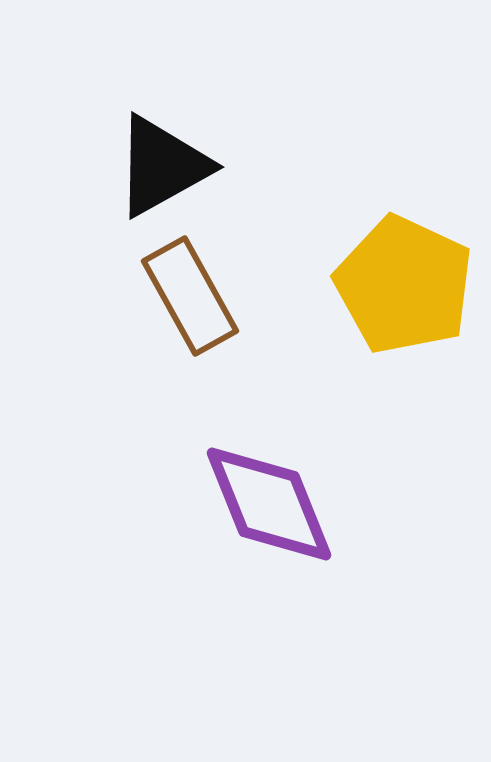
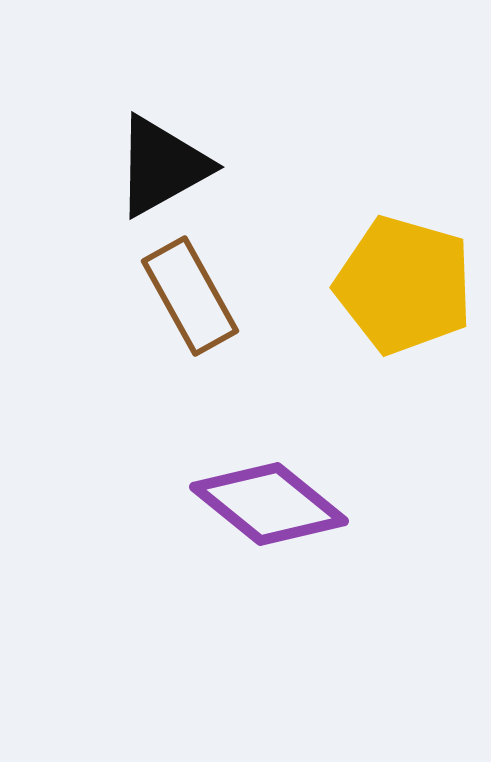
yellow pentagon: rotated 9 degrees counterclockwise
purple diamond: rotated 29 degrees counterclockwise
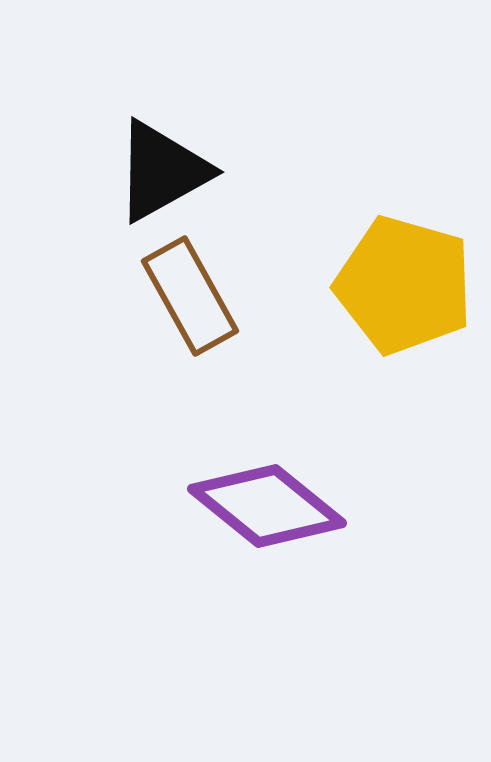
black triangle: moved 5 px down
purple diamond: moved 2 px left, 2 px down
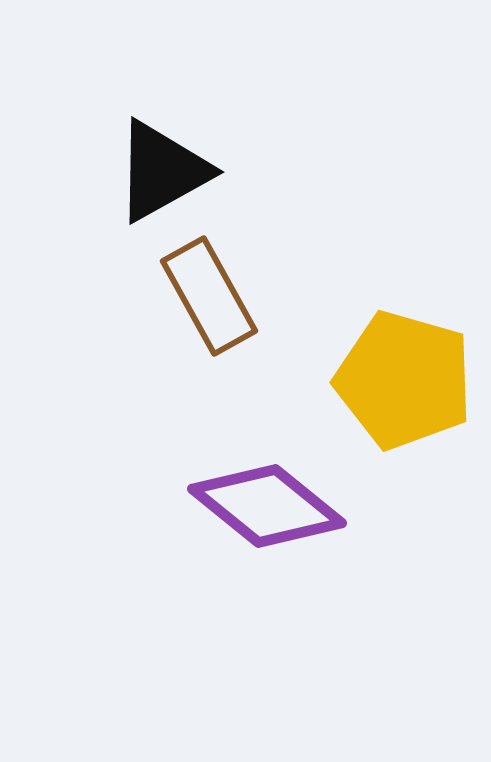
yellow pentagon: moved 95 px down
brown rectangle: moved 19 px right
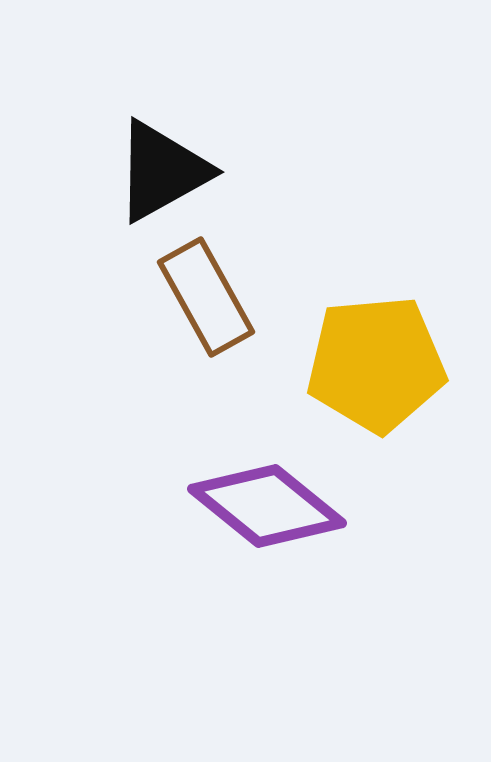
brown rectangle: moved 3 px left, 1 px down
yellow pentagon: moved 28 px left, 16 px up; rotated 21 degrees counterclockwise
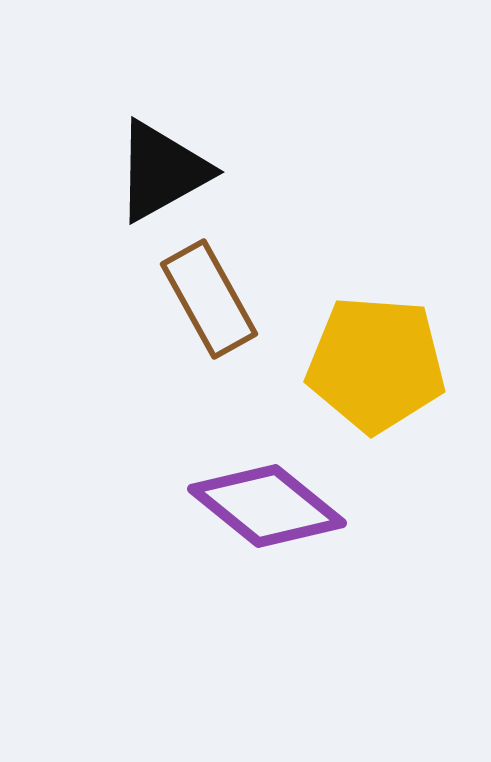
brown rectangle: moved 3 px right, 2 px down
yellow pentagon: rotated 9 degrees clockwise
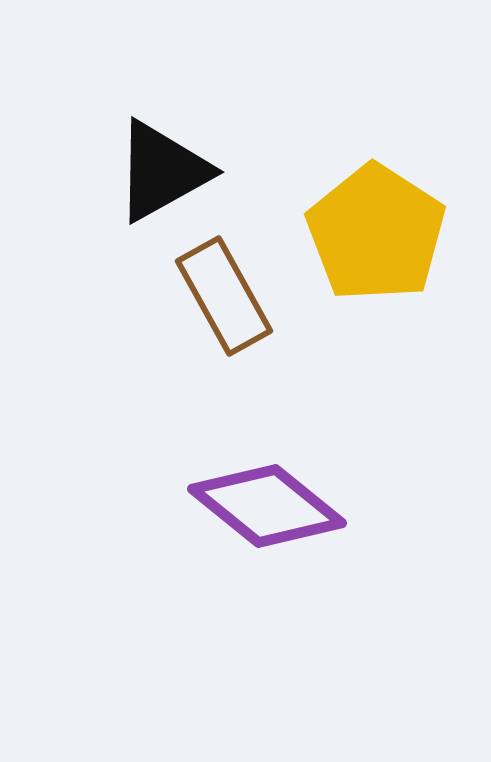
brown rectangle: moved 15 px right, 3 px up
yellow pentagon: moved 131 px up; rotated 29 degrees clockwise
